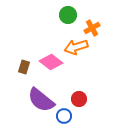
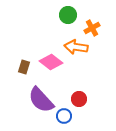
orange arrow: rotated 25 degrees clockwise
purple semicircle: rotated 8 degrees clockwise
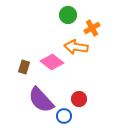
pink diamond: moved 1 px right
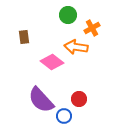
brown rectangle: moved 30 px up; rotated 24 degrees counterclockwise
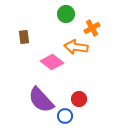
green circle: moved 2 px left, 1 px up
blue circle: moved 1 px right
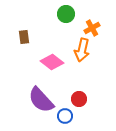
orange arrow: moved 6 px right, 3 px down; rotated 85 degrees counterclockwise
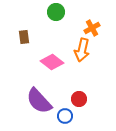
green circle: moved 10 px left, 2 px up
purple semicircle: moved 2 px left, 1 px down
